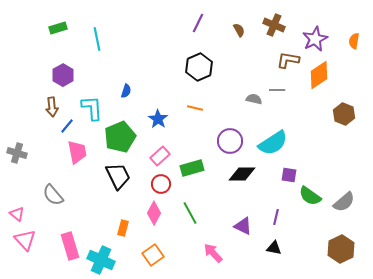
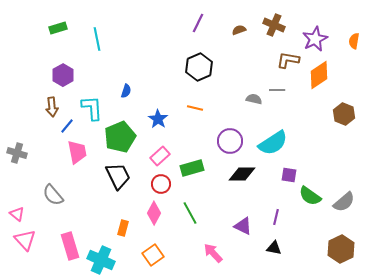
brown semicircle at (239, 30): rotated 80 degrees counterclockwise
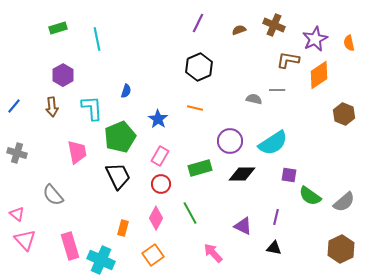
orange semicircle at (354, 41): moved 5 px left, 2 px down; rotated 21 degrees counterclockwise
blue line at (67, 126): moved 53 px left, 20 px up
pink rectangle at (160, 156): rotated 18 degrees counterclockwise
green rectangle at (192, 168): moved 8 px right
pink diamond at (154, 213): moved 2 px right, 5 px down
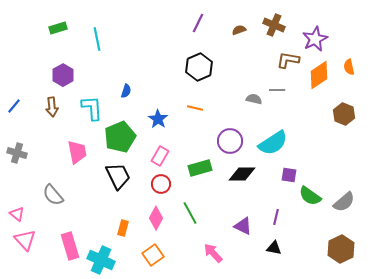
orange semicircle at (349, 43): moved 24 px down
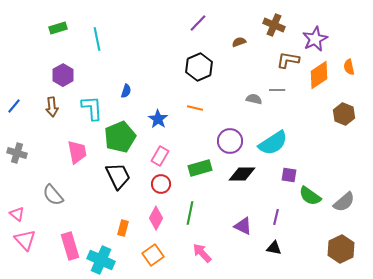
purple line at (198, 23): rotated 18 degrees clockwise
brown semicircle at (239, 30): moved 12 px down
green line at (190, 213): rotated 40 degrees clockwise
pink arrow at (213, 253): moved 11 px left
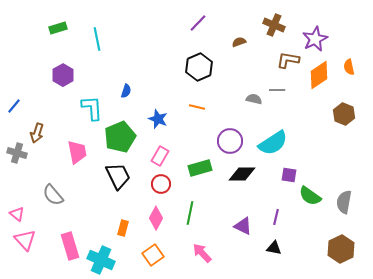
brown arrow at (52, 107): moved 15 px left, 26 px down; rotated 24 degrees clockwise
orange line at (195, 108): moved 2 px right, 1 px up
blue star at (158, 119): rotated 12 degrees counterclockwise
gray semicircle at (344, 202): rotated 140 degrees clockwise
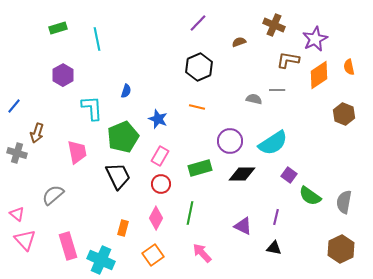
green pentagon at (120, 137): moved 3 px right
purple square at (289, 175): rotated 28 degrees clockwise
gray semicircle at (53, 195): rotated 90 degrees clockwise
pink rectangle at (70, 246): moved 2 px left
